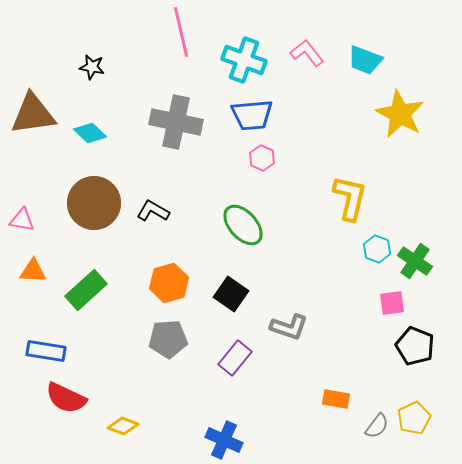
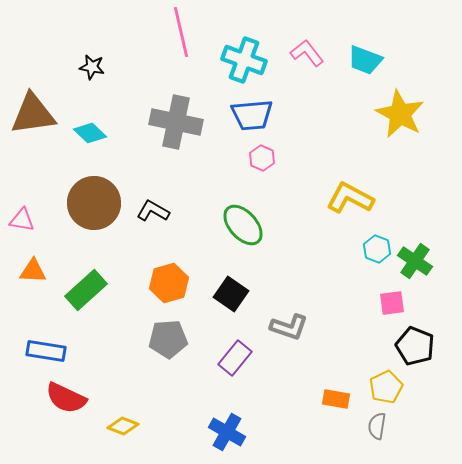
yellow L-shape: rotated 75 degrees counterclockwise
yellow pentagon: moved 28 px left, 31 px up
gray semicircle: rotated 152 degrees clockwise
blue cross: moved 3 px right, 8 px up; rotated 6 degrees clockwise
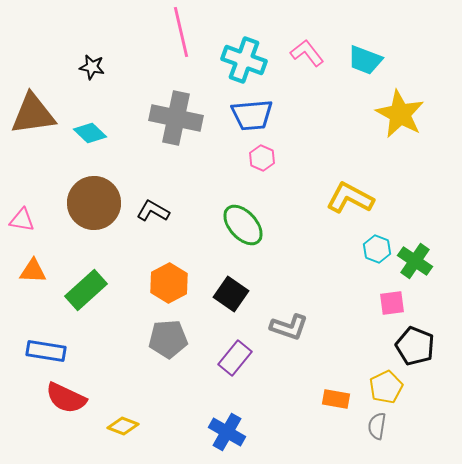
gray cross: moved 4 px up
orange hexagon: rotated 12 degrees counterclockwise
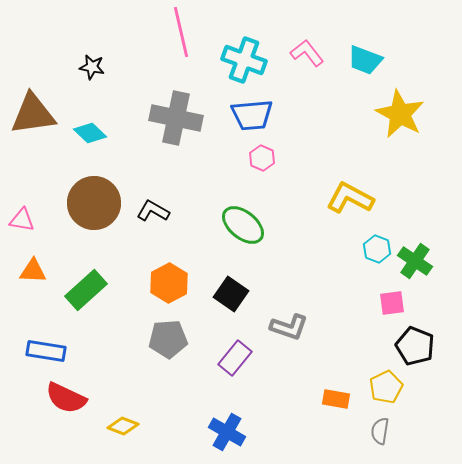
green ellipse: rotated 9 degrees counterclockwise
gray semicircle: moved 3 px right, 5 px down
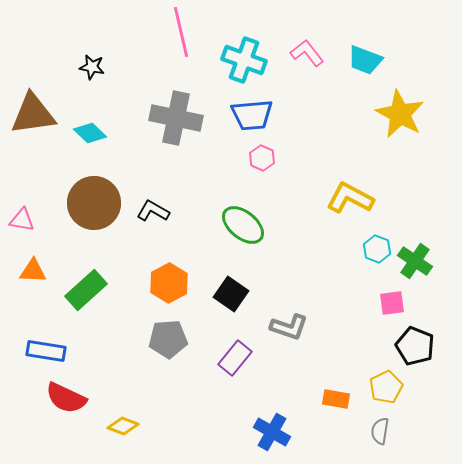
blue cross: moved 45 px right
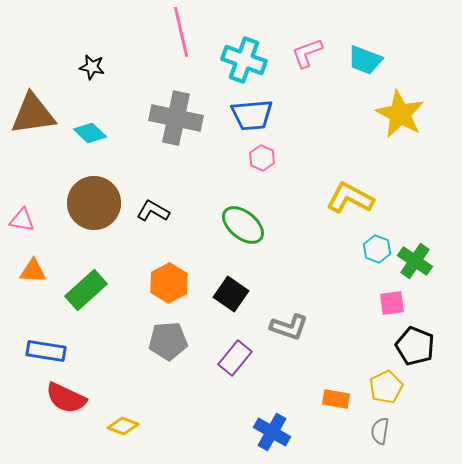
pink L-shape: rotated 72 degrees counterclockwise
gray pentagon: moved 2 px down
